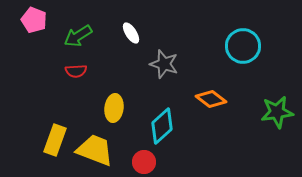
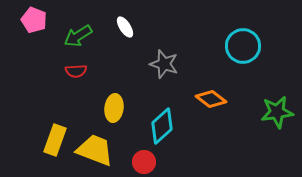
white ellipse: moved 6 px left, 6 px up
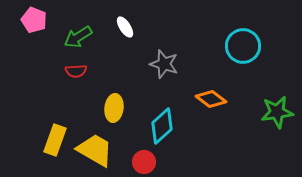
green arrow: moved 1 px down
yellow trapezoid: rotated 9 degrees clockwise
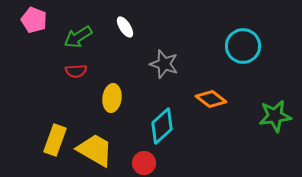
yellow ellipse: moved 2 px left, 10 px up
green star: moved 2 px left, 4 px down
red circle: moved 1 px down
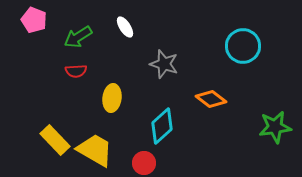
green star: moved 11 px down
yellow rectangle: rotated 64 degrees counterclockwise
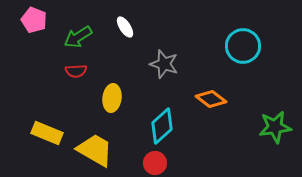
yellow rectangle: moved 8 px left, 7 px up; rotated 24 degrees counterclockwise
red circle: moved 11 px right
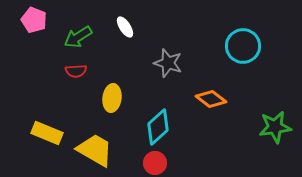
gray star: moved 4 px right, 1 px up
cyan diamond: moved 4 px left, 1 px down
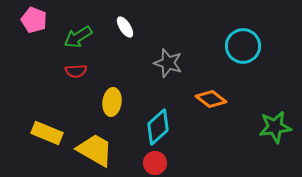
yellow ellipse: moved 4 px down
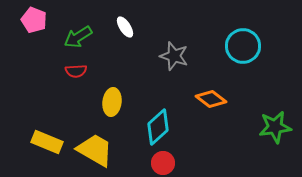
gray star: moved 6 px right, 7 px up
yellow rectangle: moved 9 px down
red circle: moved 8 px right
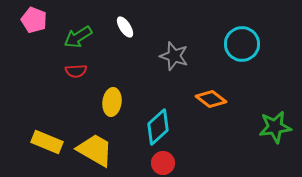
cyan circle: moved 1 px left, 2 px up
